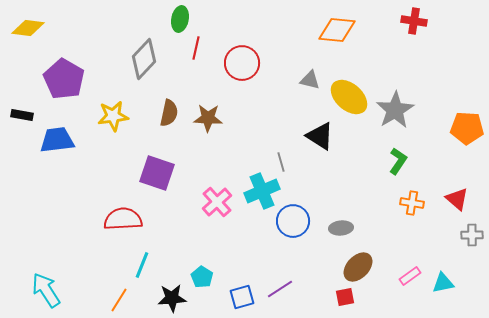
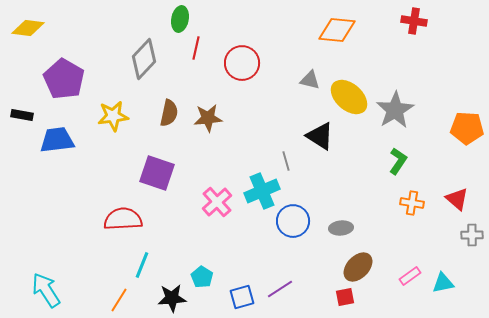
brown star: rotated 8 degrees counterclockwise
gray line: moved 5 px right, 1 px up
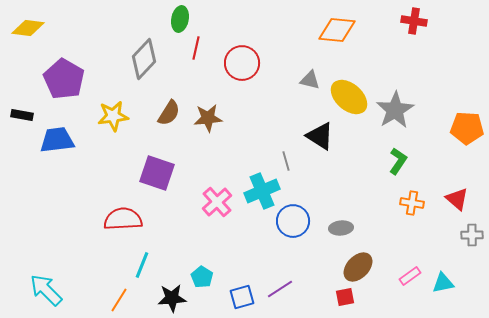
brown semicircle: rotated 20 degrees clockwise
cyan arrow: rotated 12 degrees counterclockwise
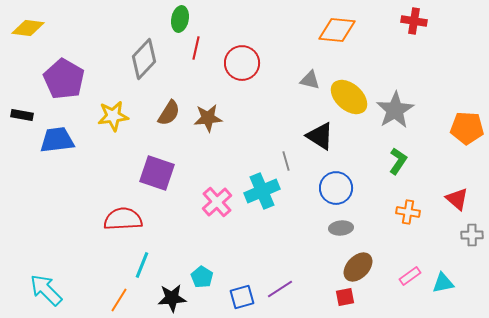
orange cross: moved 4 px left, 9 px down
blue circle: moved 43 px right, 33 px up
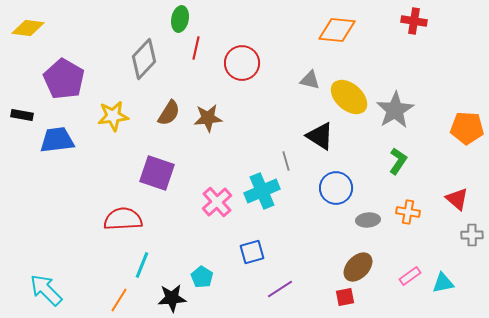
gray ellipse: moved 27 px right, 8 px up
blue square: moved 10 px right, 45 px up
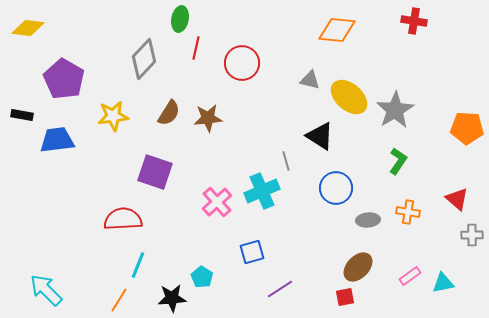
purple square: moved 2 px left, 1 px up
cyan line: moved 4 px left
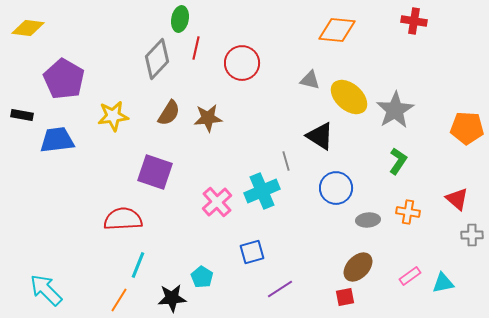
gray diamond: moved 13 px right
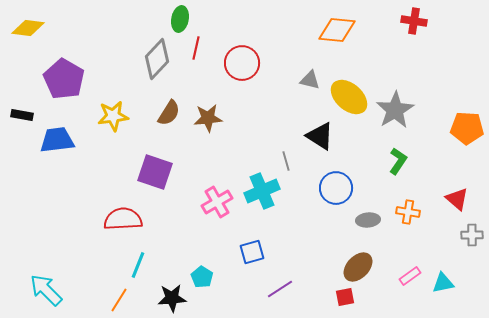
pink cross: rotated 12 degrees clockwise
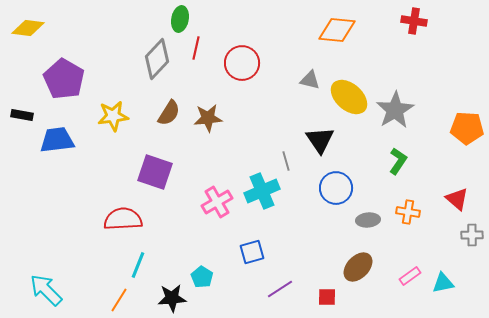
black triangle: moved 4 px down; rotated 24 degrees clockwise
red square: moved 18 px left; rotated 12 degrees clockwise
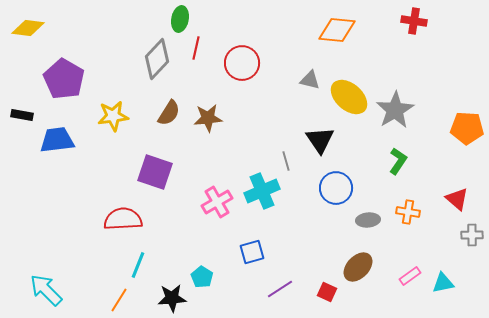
red square: moved 5 px up; rotated 24 degrees clockwise
